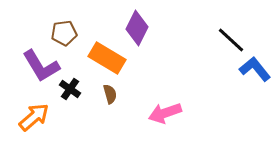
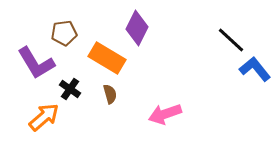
purple L-shape: moved 5 px left, 3 px up
pink arrow: moved 1 px down
orange arrow: moved 10 px right
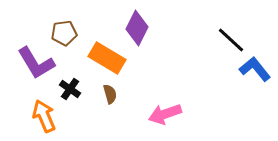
orange arrow: moved 1 px up; rotated 72 degrees counterclockwise
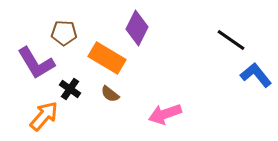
brown pentagon: rotated 10 degrees clockwise
black line: rotated 8 degrees counterclockwise
blue L-shape: moved 1 px right, 6 px down
brown semicircle: rotated 144 degrees clockwise
orange arrow: rotated 64 degrees clockwise
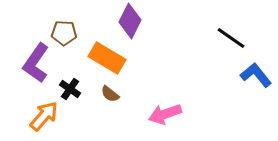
purple diamond: moved 7 px left, 7 px up
black line: moved 2 px up
purple L-shape: rotated 66 degrees clockwise
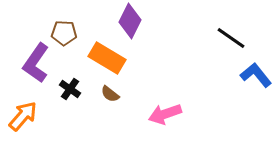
orange arrow: moved 21 px left
